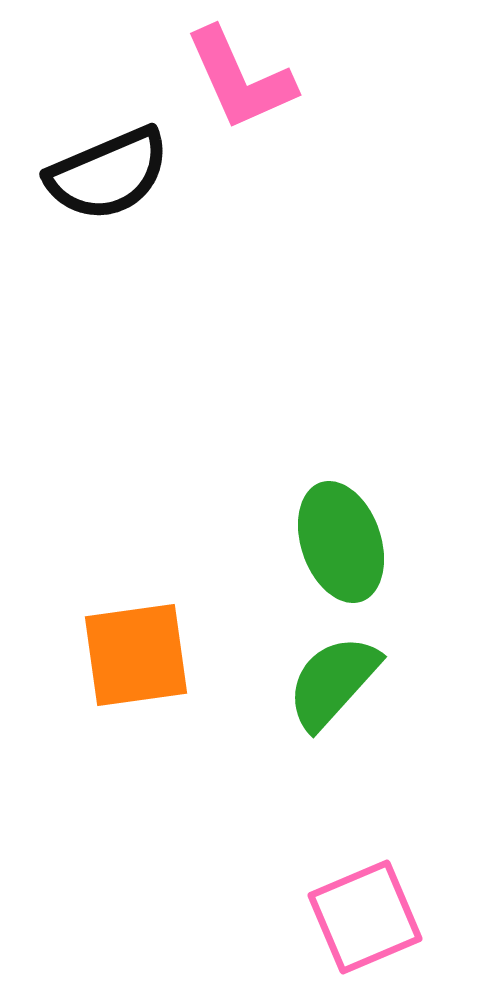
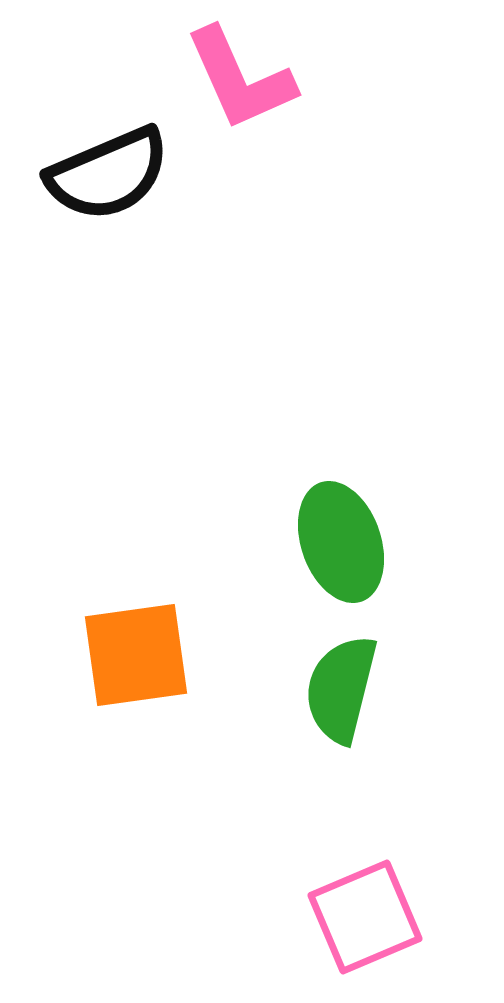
green semicircle: moved 8 px right, 7 px down; rotated 28 degrees counterclockwise
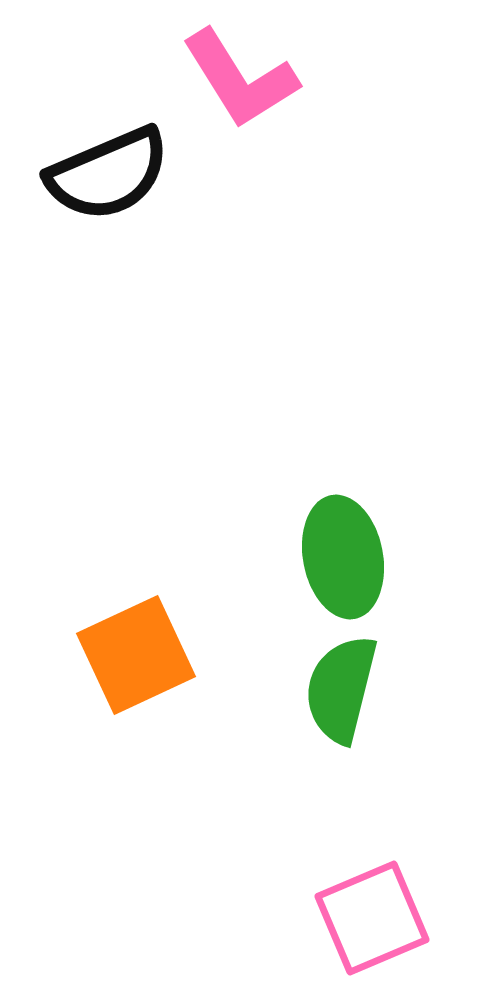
pink L-shape: rotated 8 degrees counterclockwise
green ellipse: moved 2 px right, 15 px down; rotated 8 degrees clockwise
orange square: rotated 17 degrees counterclockwise
pink square: moved 7 px right, 1 px down
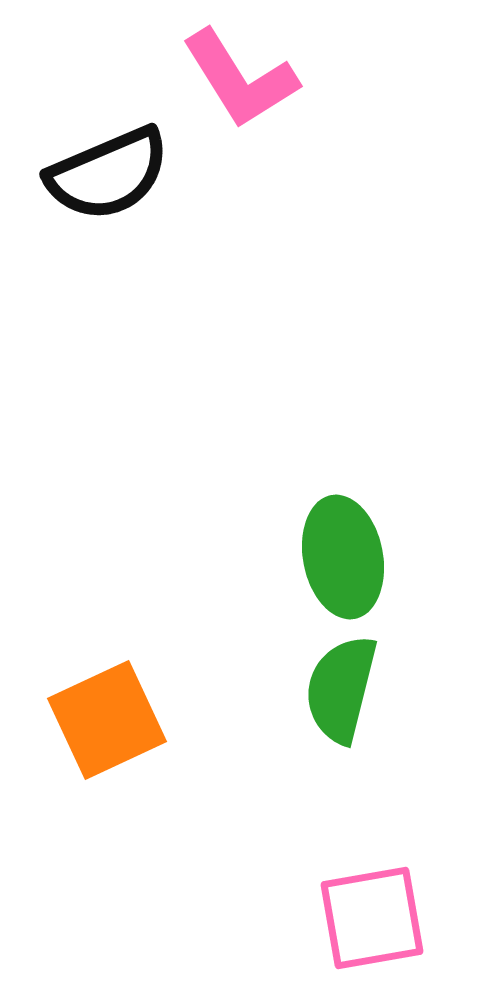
orange square: moved 29 px left, 65 px down
pink square: rotated 13 degrees clockwise
